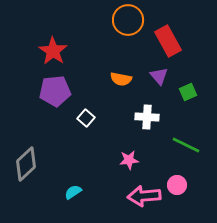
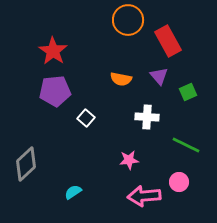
pink circle: moved 2 px right, 3 px up
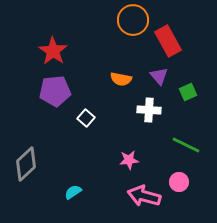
orange circle: moved 5 px right
white cross: moved 2 px right, 7 px up
pink arrow: rotated 20 degrees clockwise
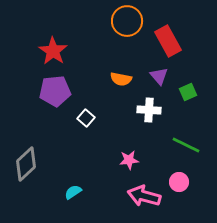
orange circle: moved 6 px left, 1 px down
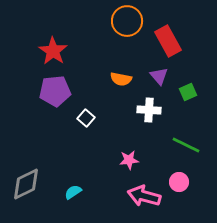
gray diamond: moved 20 px down; rotated 16 degrees clockwise
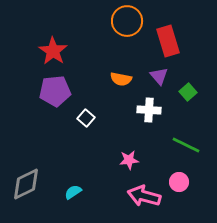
red rectangle: rotated 12 degrees clockwise
green square: rotated 18 degrees counterclockwise
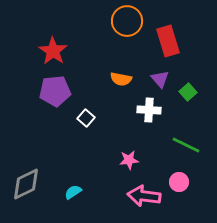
purple triangle: moved 1 px right, 3 px down
pink arrow: rotated 8 degrees counterclockwise
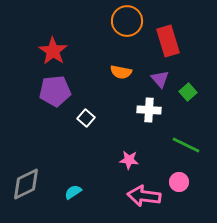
orange semicircle: moved 7 px up
pink star: rotated 12 degrees clockwise
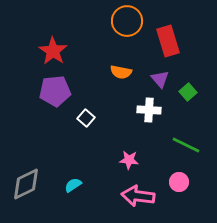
cyan semicircle: moved 7 px up
pink arrow: moved 6 px left
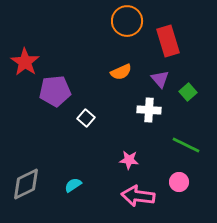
red star: moved 28 px left, 11 px down
orange semicircle: rotated 35 degrees counterclockwise
